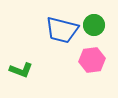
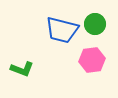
green circle: moved 1 px right, 1 px up
green L-shape: moved 1 px right, 1 px up
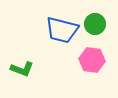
pink hexagon: rotated 15 degrees clockwise
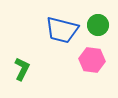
green circle: moved 3 px right, 1 px down
green L-shape: rotated 85 degrees counterclockwise
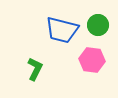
green L-shape: moved 13 px right
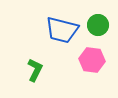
green L-shape: moved 1 px down
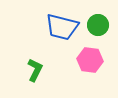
blue trapezoid: moved 3 px up
pink hexagon: moved 2 px left
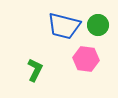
blue trapezoid: moved 2 px right, 1 px up
pink hexagon: moved 4 px left, 1 px up
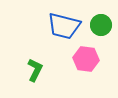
green circle: moved 3 px right
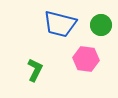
blue trapezoid: moved 4 px left, 2 px up
